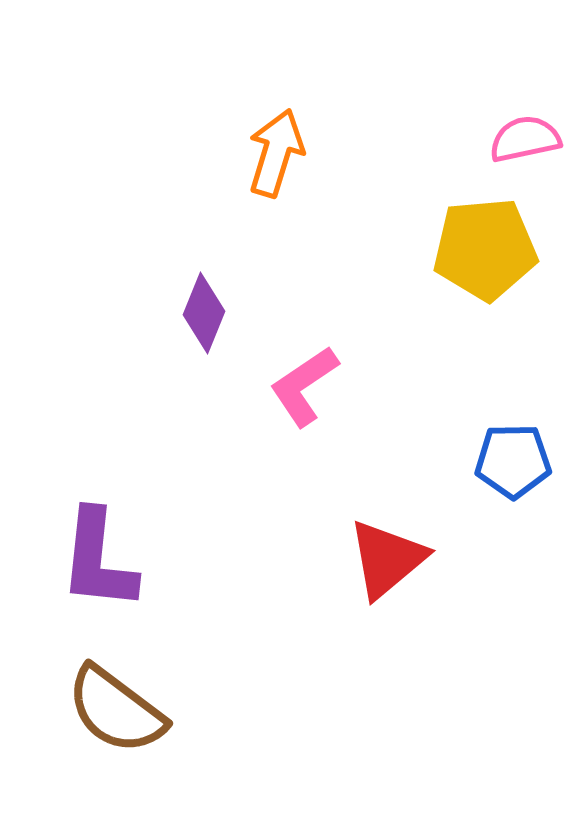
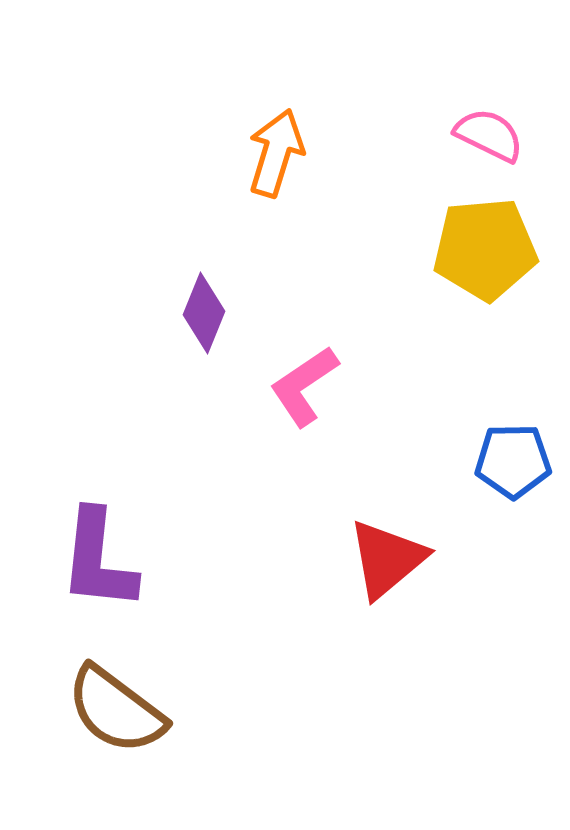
pink semicircle: moved 36 px left, 4 px up; rotated 38 degrees clockwise
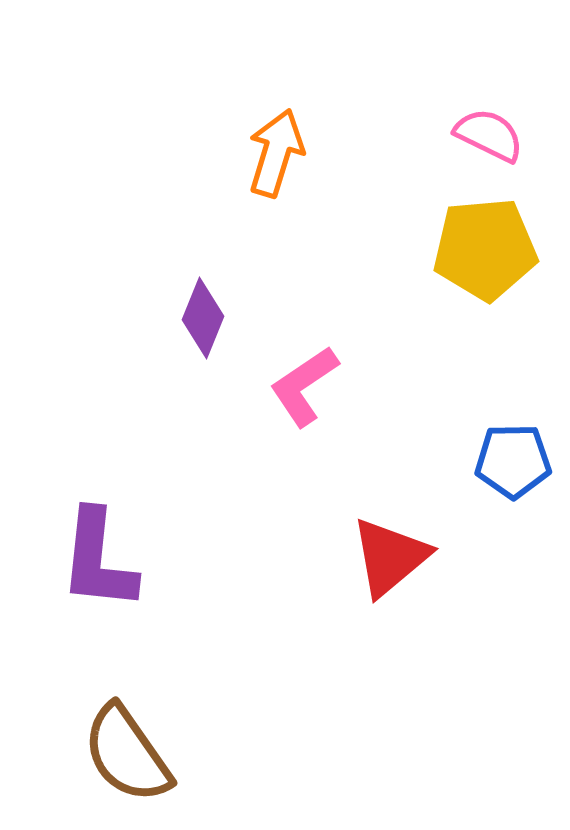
purple diamond: moved 1 px left, 5 px down
red triangle: moved 3 px right, 2 px up
brown semicircle: moved 11 px right, 44 px down; rotated 18 degrees clockwise
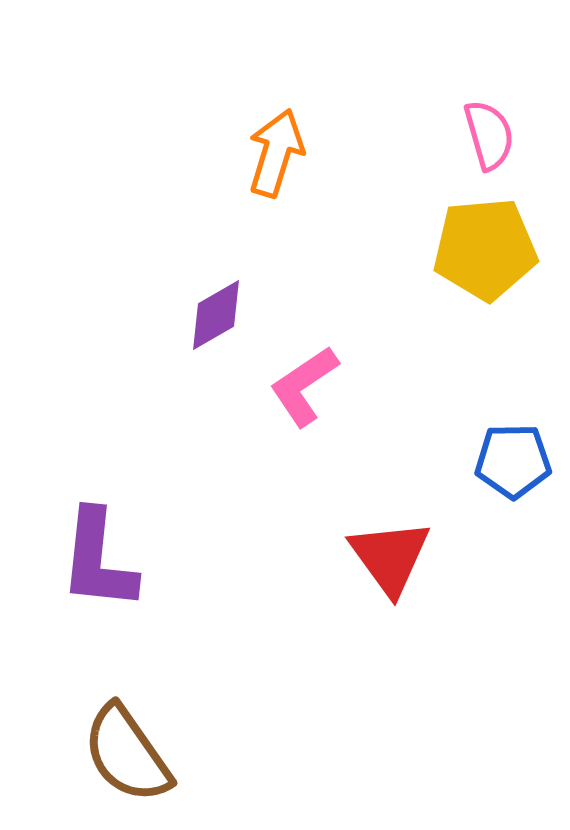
pink semicircle: rotated 48 degrees clockwise
purple diamond: moved 13 px right, 3 px up; rotated 38 degrees clockwise
red triangle: rotated 26 degrees counterclockwise
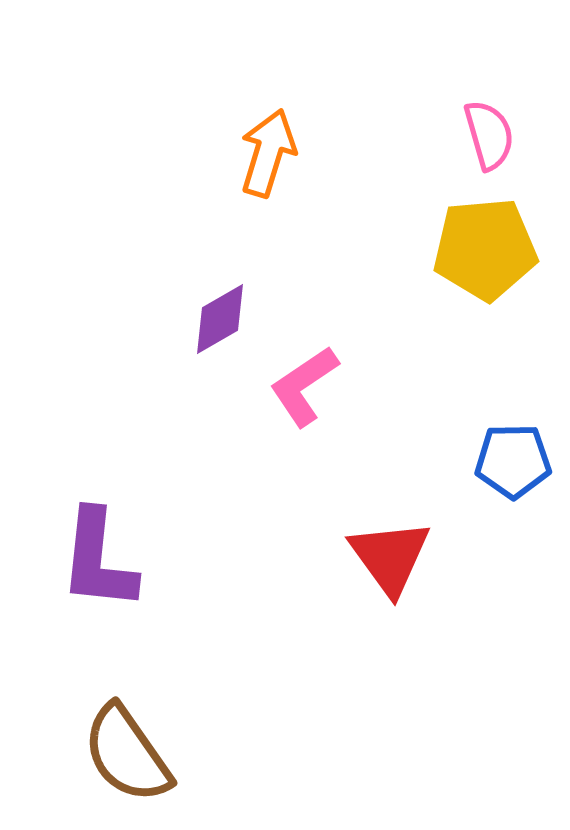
orange arrow: moved 8 px left
purple diamond: moved 4 px right, 4 px down
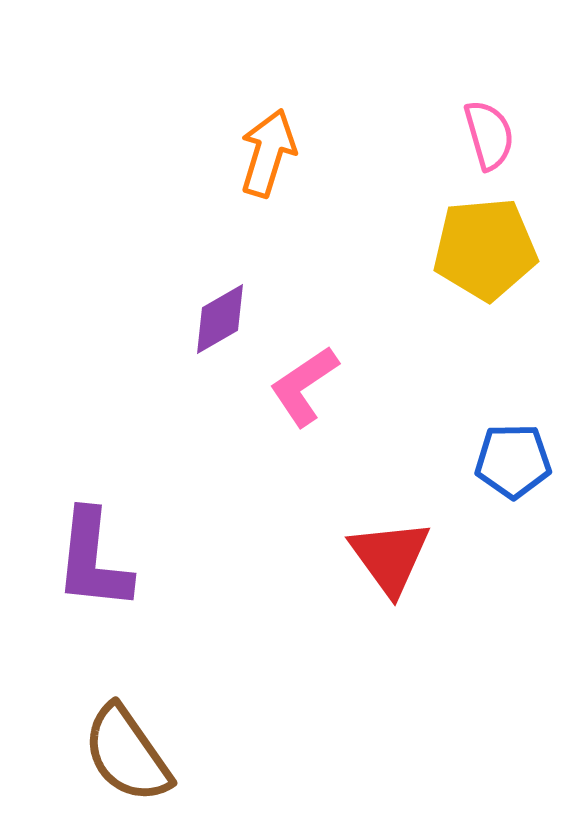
purple L-shape: moved 5 px left
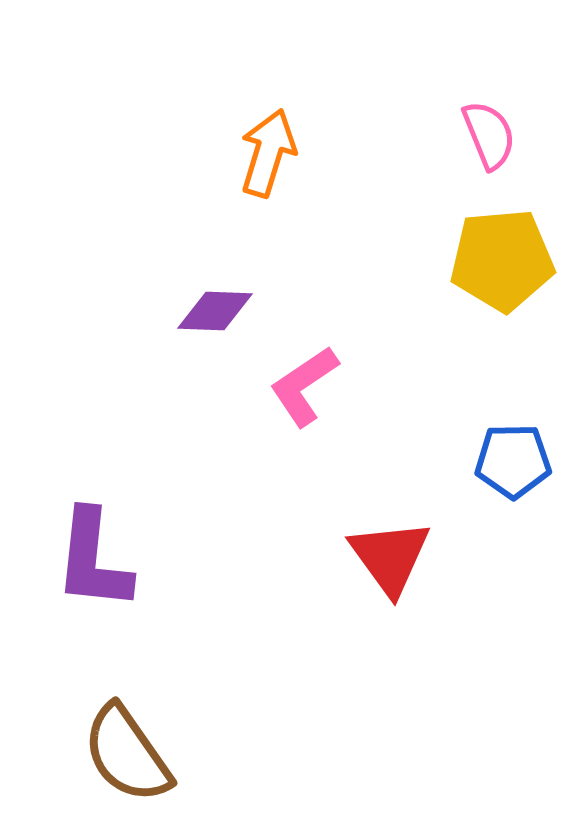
pink semicircle: rotated 6 degrees counterclockwise
yellow pentagon: moved 17 px right, 11 px down
purple diamond: moved 5 px left, 8 px up; rotated 32 degrees clockwise
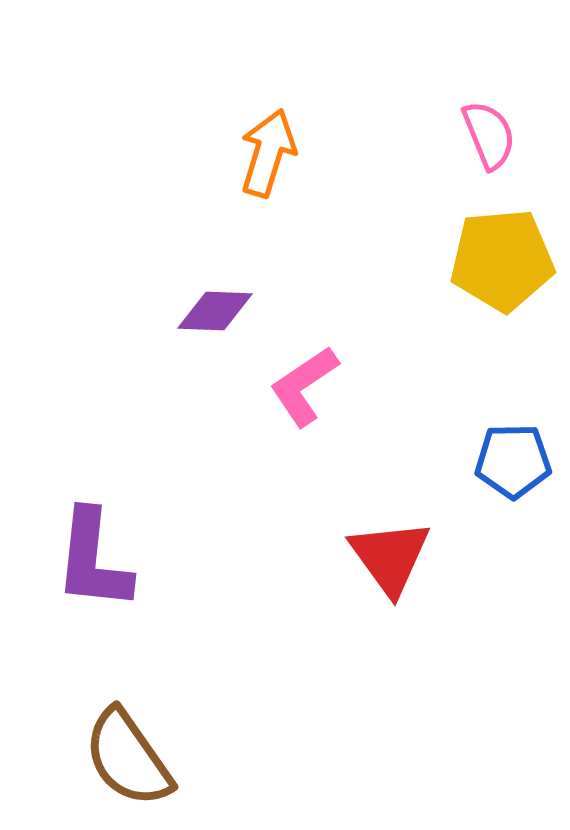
brown semicircle: moved 1 px right, 4 px down
